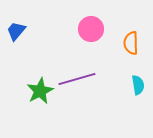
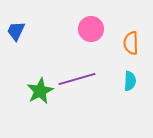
blue trapezoid: rotated 15 degrees counterclockwise
cyan semicircle: moved 8 px left, 4 px up; rotated 12 degrees clockwise
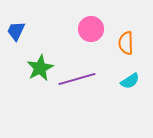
orange semicircle: moved 5 px left
cyan semicircle: rotated 54 degrees clockwise
green star: moved 23 px up
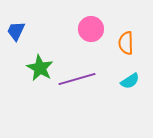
green star: rotated 16 degrees counterclockwise
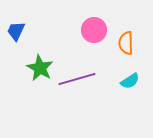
pink circle: moved 3 px right, 1 px down
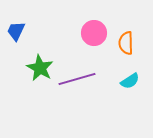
pink circle: moved 3 px down
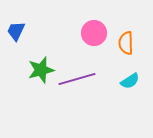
green star: moved 1 px right, 2 px down; rotated 28 degrees clockwise
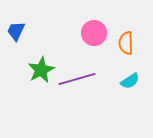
green star: rotated 12 degrees counterclockwise
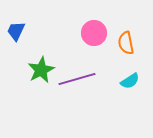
orange semicircle: rotated 10 degrees counterclockwise
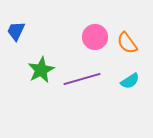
pink circle: moved 1 px right, 4 px down
orange semicircle: moved 1 px right; rotated 25 degrees counterclockwise
purple line: moved 5 px right
